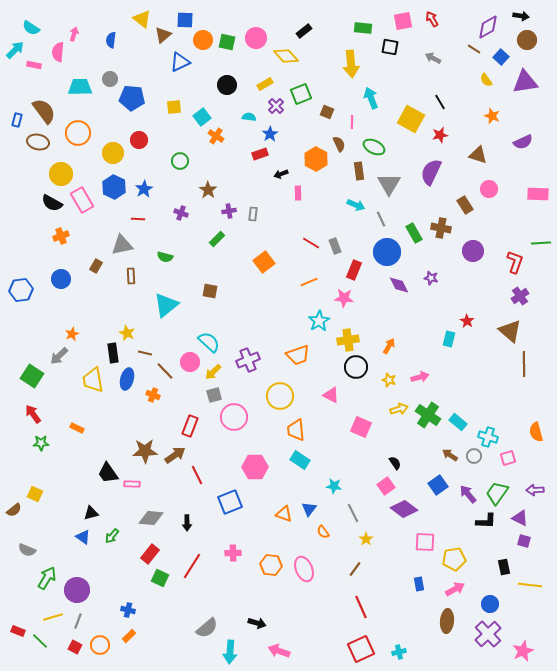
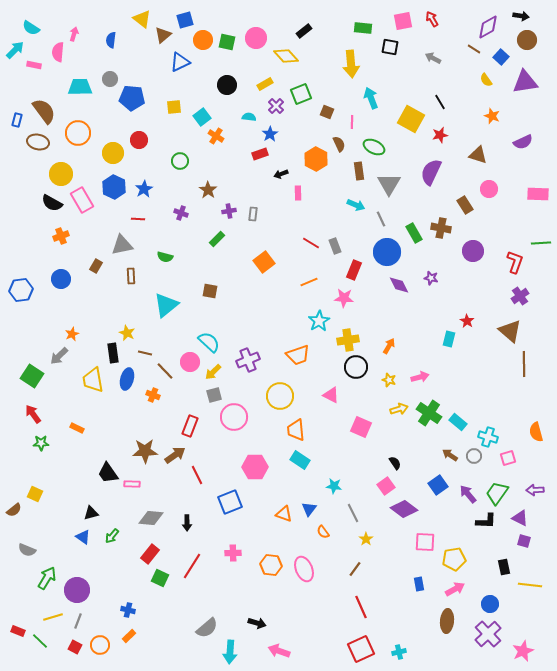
blue square at (185, 20): rotated 18 degrees counterclockwise
green cross at (428, 415): moved 1 px right, 2 px up
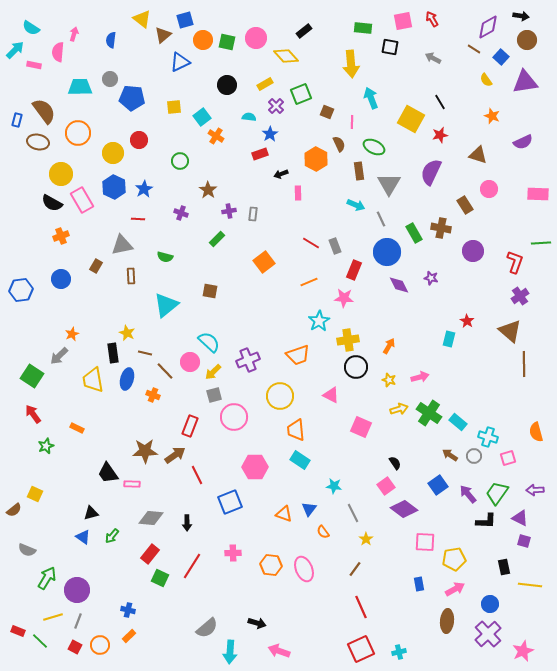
green star at (41, 443): moved 5 px right, 3 px down; rotated 21 degrees counterclockwise
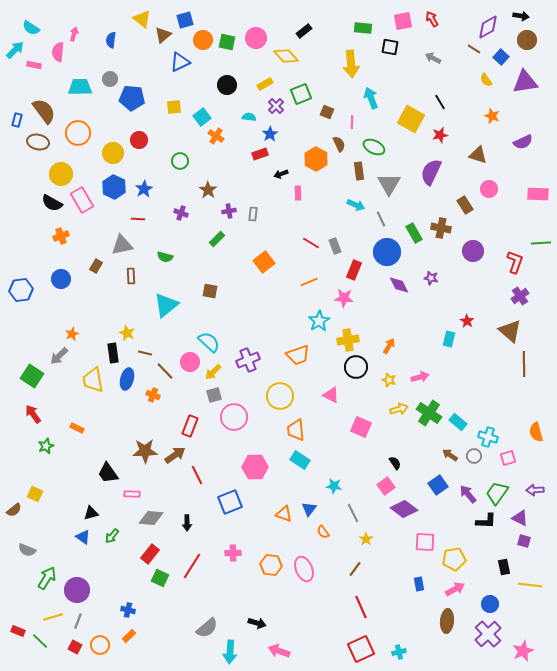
pink rectangle at (132, 484): moved 10 px down
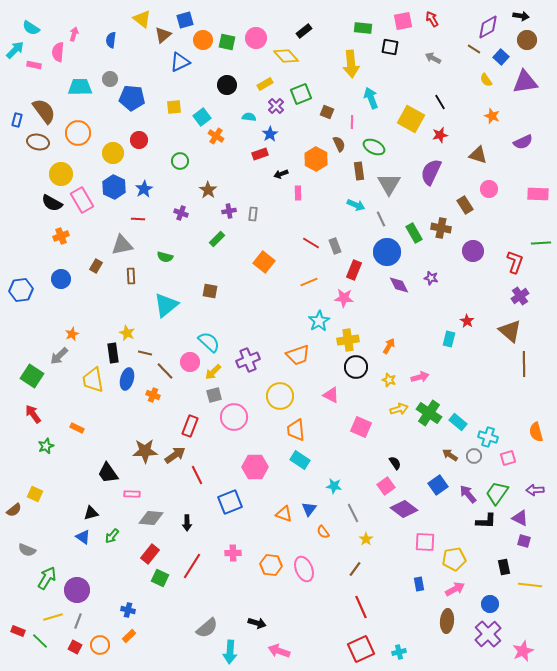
orange square at (264, 262): rotated 15 degrees counterclockwise
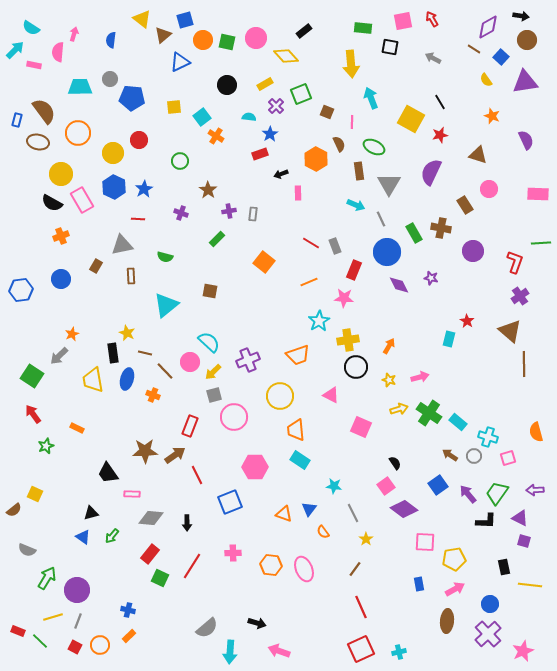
purple semicircle at (523, 142): moved 3 px right, 2 px up; rotated 90 degrees counterclockwise
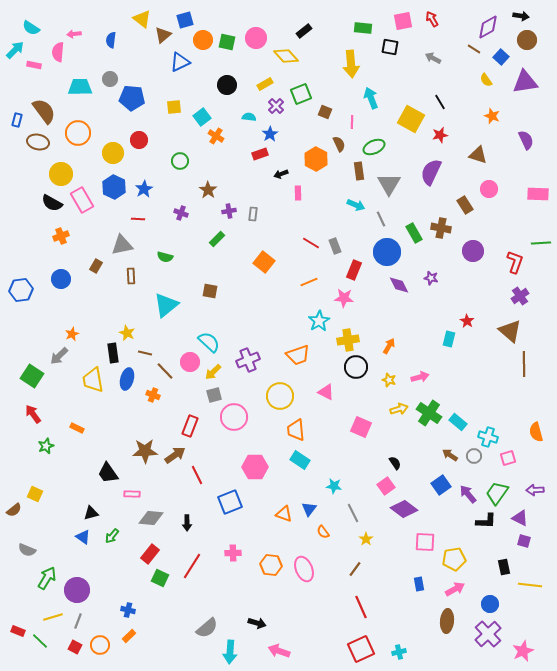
pink arrow at (74, 34): rotated 112 degrees counterclockwise
brown square at (327, 112): moved 2 px left
green ellipse at (374, 147): rotated 50 degrees counterclockwise
pink triangle at (331, 395): moved 5 px left, 3 px up
blue square at (438, 485): moved 3 px right
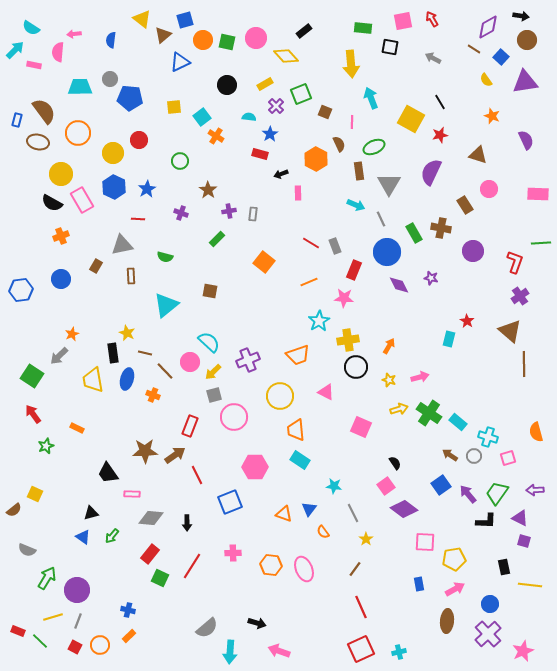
blue pentagon at (132, 98): moved 2 px left
red rectangle at (260, 154): rotated 35 degrees clockwise
blue star at (144, 189): moved 3 px right
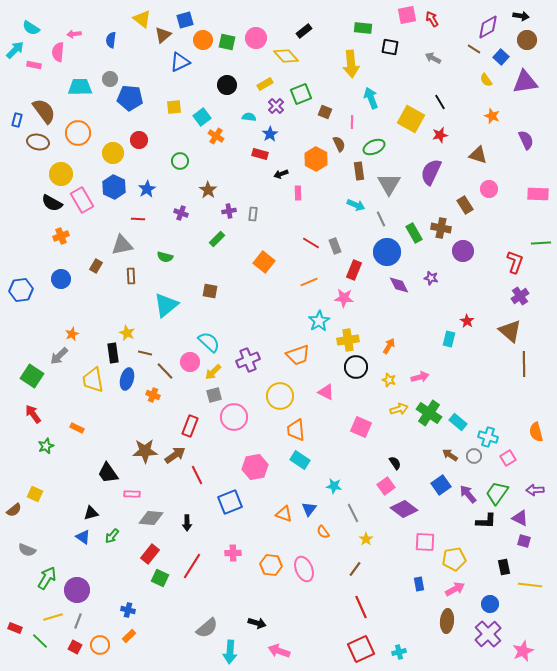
pink square at (403, 21): moved 4 px right, 6 px up
purple circle at (473, 251): moved 10 px left
pink square at (508, 458): rotated 14 degrees counterclockwise
pink hexagon at (255, 467): rotated 10 degrees counterclockwise
red rectangle at (18, 631): moved 3 px left, 3 px up
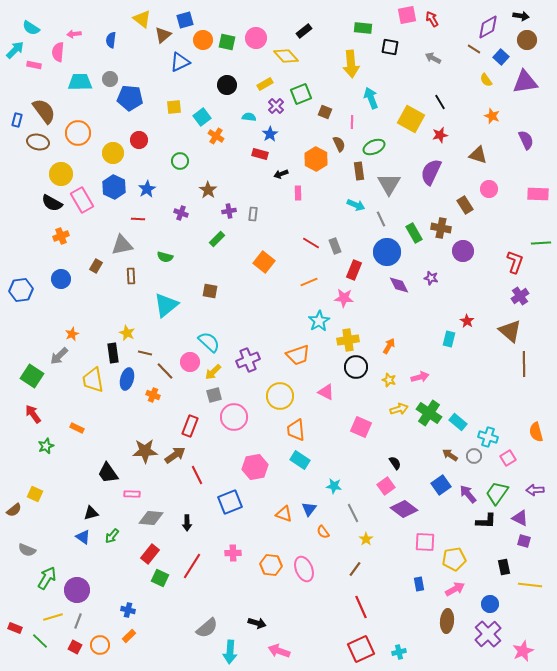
cyan trapezoid at (80, 87): moved 5 px up
